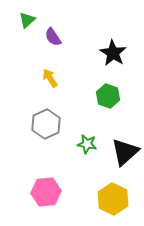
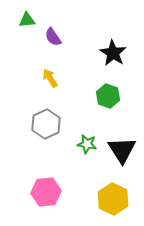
green triangle: rotated 36 degrees clockwise
black triangle: moved 3 px left, 2 px up; rotated 20 degrees counterclockwise
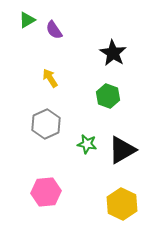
green triangle: rotated 24 degrees counterclockwise
purple semicircle: moved 1 px right, 7 px up
black triangle: rotated 32 degrees clockwise
yellow hexagon: moved 9 px right, 5 px down
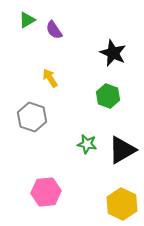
black star: rotated 8 degrees counterclockwise
gray hexagon: moved 14 px left, 7 px up; rotated 16 degrees counterclockwise
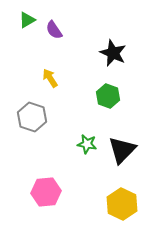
black triangle: rotated 16 degrees counterclockwise
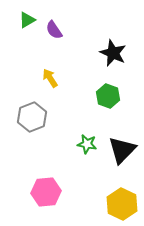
gray hexagon: rotated 20 degrees clockwise
